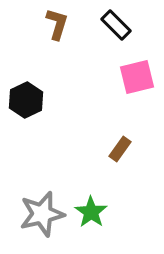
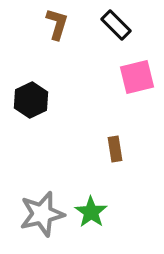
black hexagon: moved 5 px right
brown rectangle: moved 5 px left; rotated 45 degrees counterclockwise
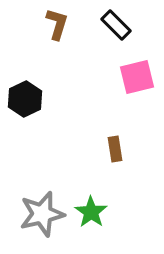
black hexagon: moved 6 px left, 1 px up
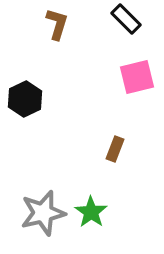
black rectangle: moved 10 px right, 6 px up
brown rectangle: rotated 30 degrees clockwise
gray star: moved 1 px right, 1 px up
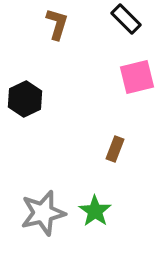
green star: moved 4 px right, 1 px up
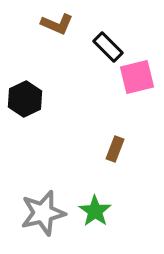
black rectangle: moved 18 px left, 28 px down
brown L-shape: rotated 96 degrees clockwise
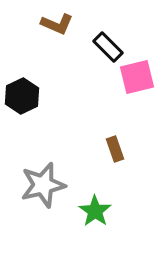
black hexagon: moved 3 px left, 3 px up
brown rectangle: rotated 40 degrees counterclockwise
gray star: moved 28 px up
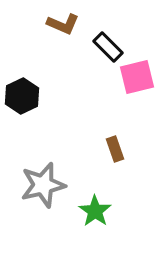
brown L-shape: moved 6 px right
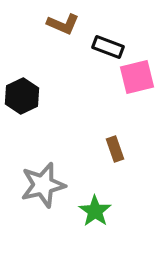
black rectangle: rotated 24 degrees counterclockwise
